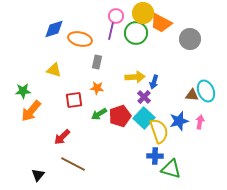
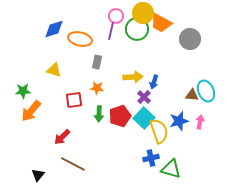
green circle: moved 1 px right, 4 px up
yellow arrow: moved 2 px left
green arrow: rotated 56 degrees counterclockwise
blue cross: moved 4 px left, 2 px down; rotated 14 degrees counterclockwise
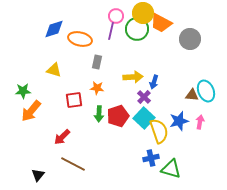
red pentagon: moved 2 px left
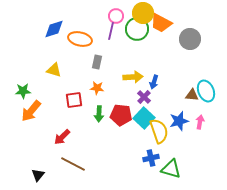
red pentagon: moved 3 px right, 1 px up; rotated 25 degrees clockwise
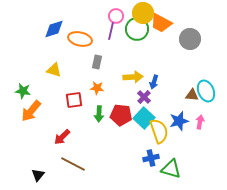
green star: rotated 14 degrees clockwise
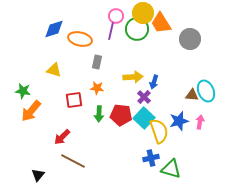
orange trapezoid: rotated 30 degrees clockwise
brown line: moved 3 px up
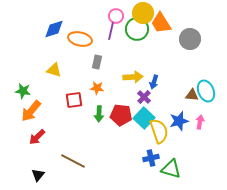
red arrow: moved 25 px left
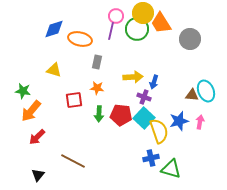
purple cross: rotated 24 degrees counterclockwise
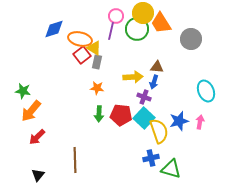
gray circle: moved 1 px right
yellow triangle: moved 40 px right, 22 px up; rotated 14 degrees clockwise
brown triangle: moved 35 px left, 28 px up
red square: moved 8 px right, 45 px up; rotated 30 degrees counterclockwise
brown line: moved 2 px right, 1 px up; rotated 60 degrees clockwise
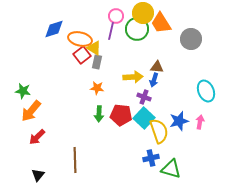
blue arrow: moved 2 px up
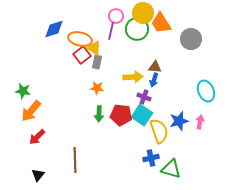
brown triangle: moved 2 px left
cyan square: moved 2 px left, 3 px up; rotated 10 degrees counterclockwise
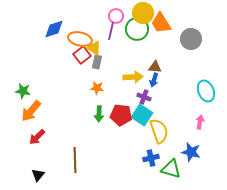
blue star: moved 12 px right, 31 px down; rotated 30 degrees clockwise
